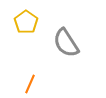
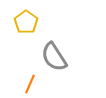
gray semicircle: moved 12 px left, 14 px down
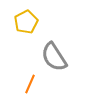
yellow pentagon: rotated 10 degrees clockwise
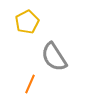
yellow pentagon: moved 1 px right
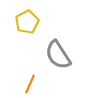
gray semicircle: moved 4 px right, 2 px up
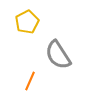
orange line: moved 3 px up
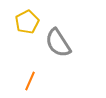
gray semicircle: moved 12 px up
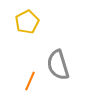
gray semicircle: moved 22 px down; rotated 16 degrees clockwise
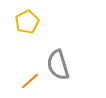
orange line: rotated 24 degrees clockwise
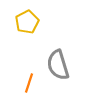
orange line: moved 1 px left, 2 px down; rotated 30 degrees counterclockwise
